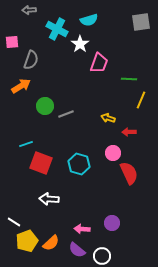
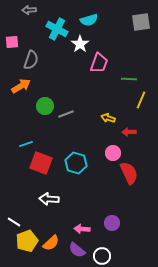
cyan hexagon: moved 3 px left, 1 px up
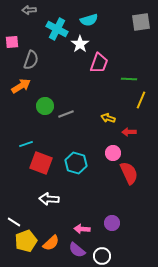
yellow pentagon: moved 1 px left
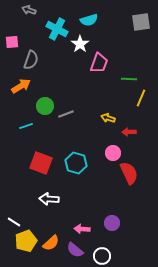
gray arrow: rotated 24 degrees clockwise
yellow line: moved 2 px up
cyan line: moved 18 px up
purple semicircle: moved 2 px left
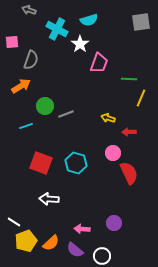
purple circle: moved 2 px right
